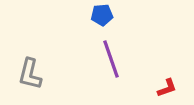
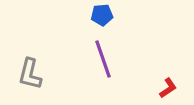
purple line: moved 8 px left
red L-shape: moved 1 px right; rotated 15 degrees counterclockwise
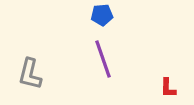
red L-shape: rotated 125 degrees clockwise
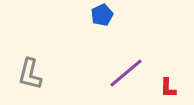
blue pentagon: rotated 20 degrees counterclockwise
purple line: moved 23 px right, 14 px down; rotated 69 degrees clockwise
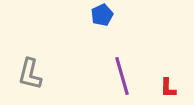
purple line: moved 4 px left, 3 px down; rotated 66 degrees counterclockwise
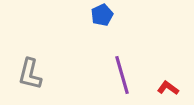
purple line: moved 1 px up
red L-shape: rotated 125 degrees clockwise
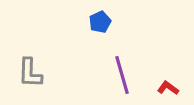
blue pentagon: moved 2 px left, 7 px down
gray L-shape: moved 1 px up; rotated 12 degrees counterclockwise
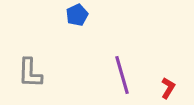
blue pentagon: moved 23 px left, 7 px up
red L-shape: rotated 85 degrees clockwise
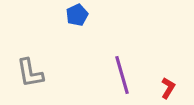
gray L-shape: rotated 12 degrees counterclockwise
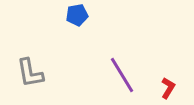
blue pentagon: rotated 15 degrees clockwise
purple line: rotated 15 degrees counterclockwise
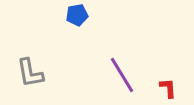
red L-shape: rotated 35 degrees counterclockwise
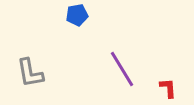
purple line: moved 6 px up
